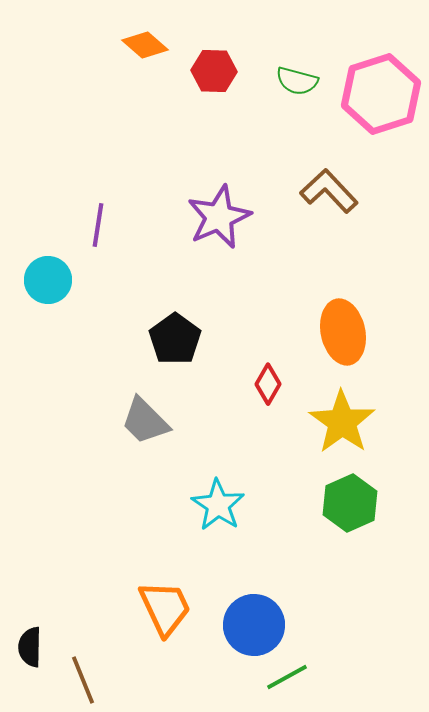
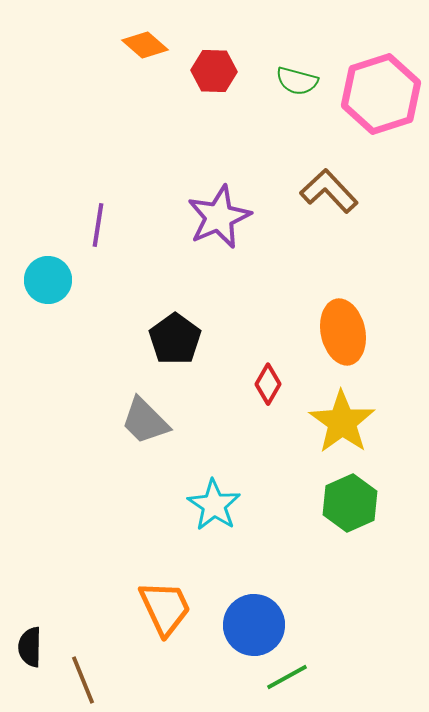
cyan star: moved 4 px left
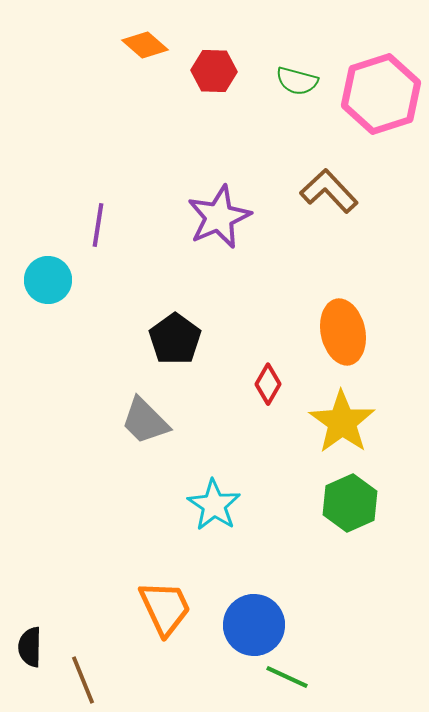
green line: rotated 54 degrees clockwise
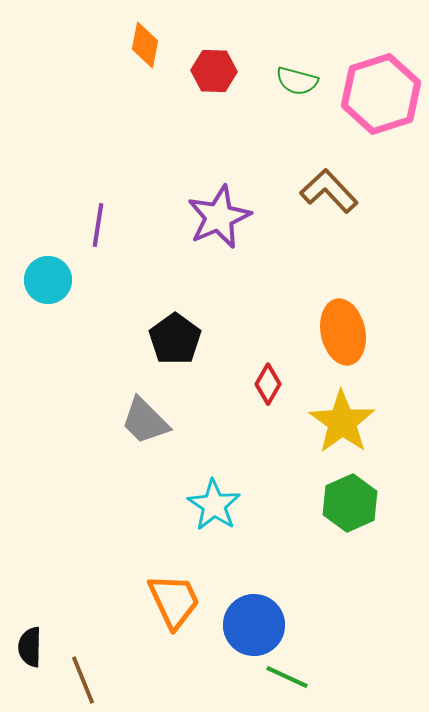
orange diamond: rotated 60 degrees clockwise
orange trapezoid: moved 9 px right, 7 px up
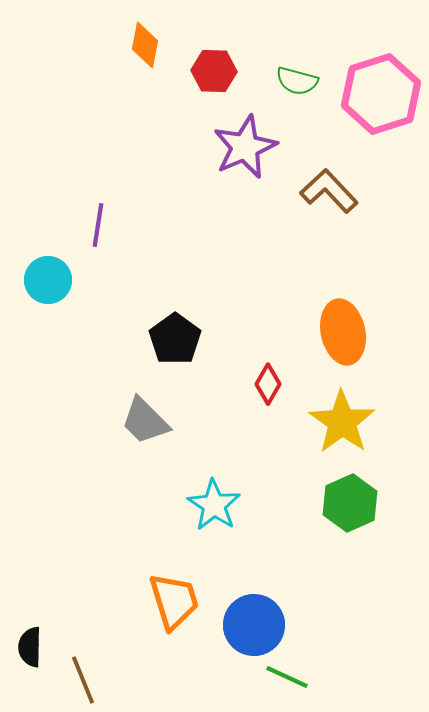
purple star: moved 26 px right, 70 px up
orange trapezoid: rotated 8 degrees clockwise
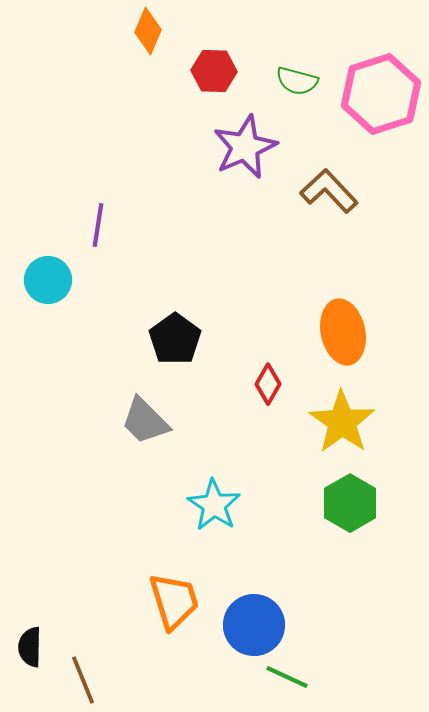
orange diamond: moved 3 px right, 14 px up; rotated 12 degrees clockwise
green hexagon: rotated 6 degrees counterclockwise
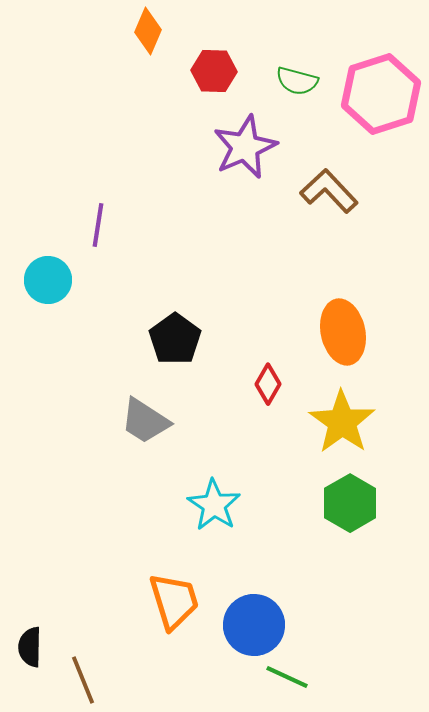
gray trapezoid: rotated 12 degrees counterclockwise
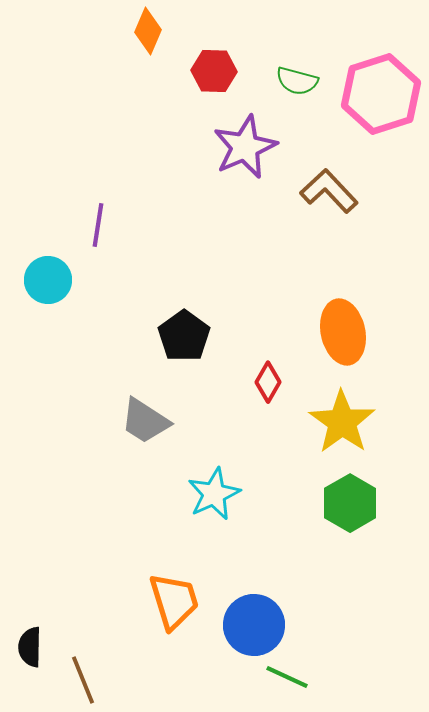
black pentagon: moved 9 px right, 3 px up
red diamond: moved 2 px up
cyan star: moved 11 px up; rotated 14 degrees clockwise
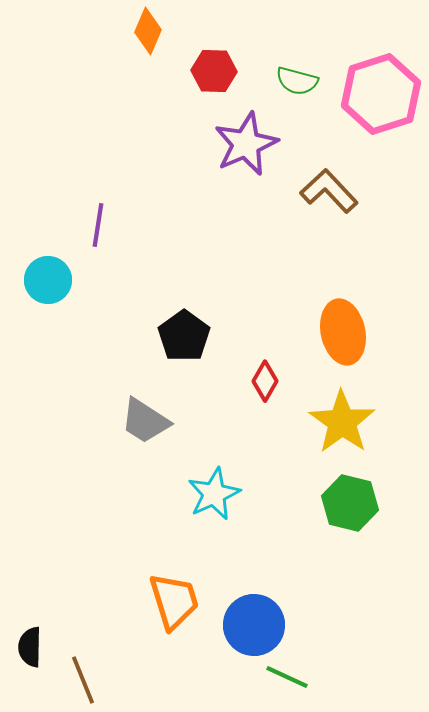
purple star: moved 1 px right, 3 px up
red diamond: moved 3 px left, 1 px up
green hexagon: rotated 16 degrees counterclockwise
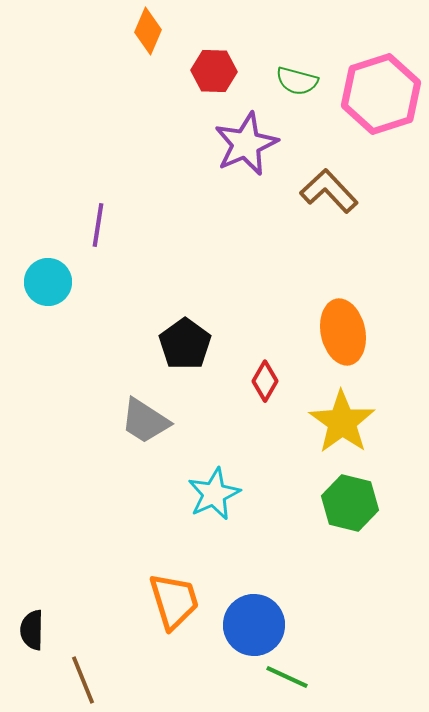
cyan circle: moved 2 px down
black pentagon: moved 1 px right, 8 px down
black semicircle: moved 2 px right, 17 px up
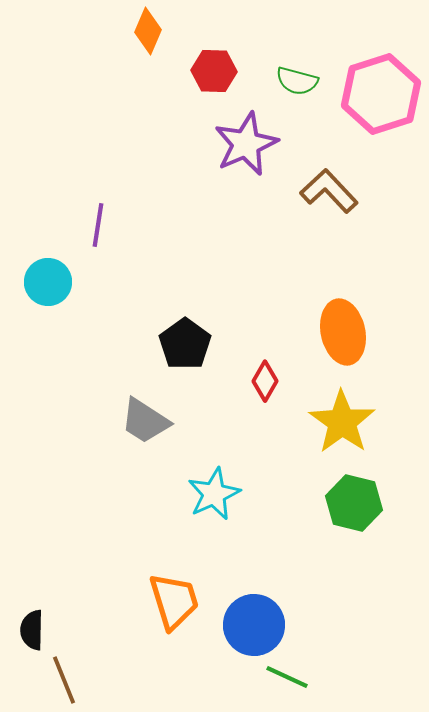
green hexagon: moved 4 px right
brown line: moved 19 px left
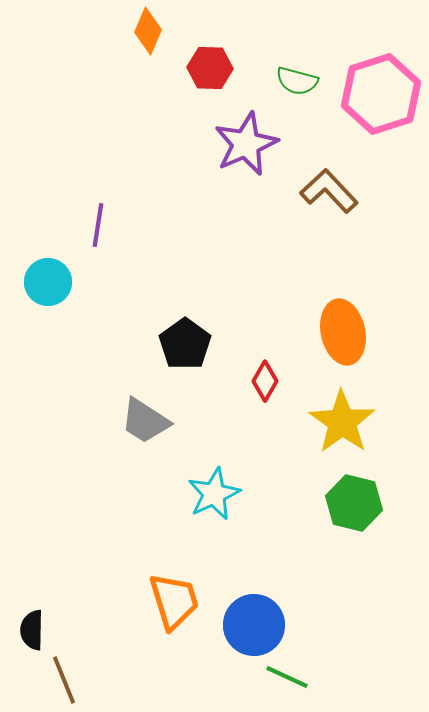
red hexagon: moved 4 px left, 3 px up
